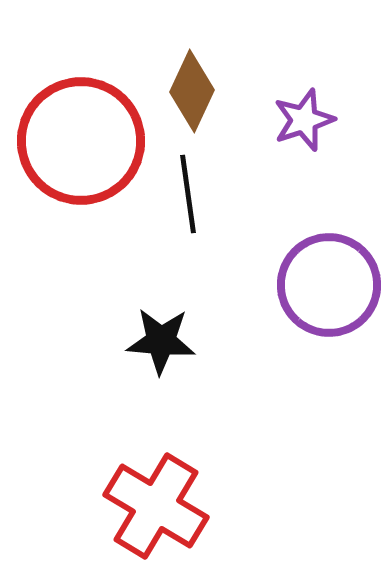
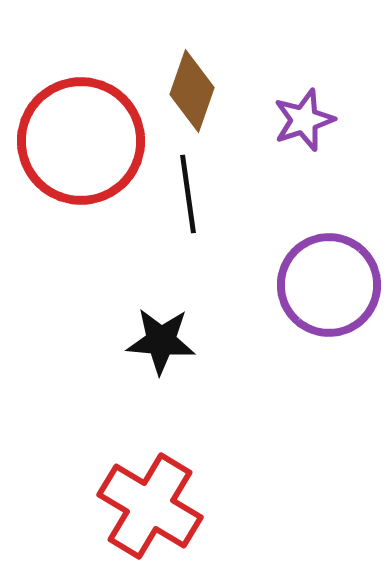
brown diamond: rotated 6 degrees counterclockwise
red cross: moved 6 px left
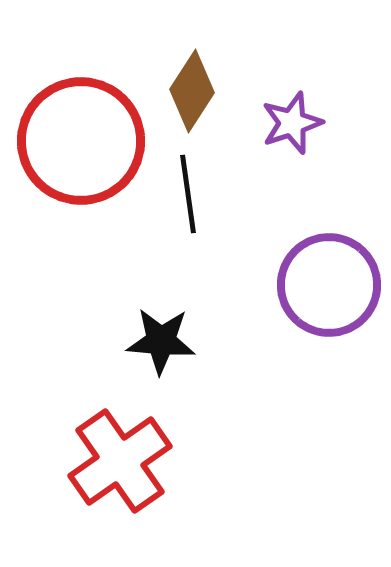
brown diamond: rotated 14 degrees clockwise
purple star: moved 12 px left, 3 px down
red cross: moved 30 px left, 45 px up; rotated 24 degrees clockwise
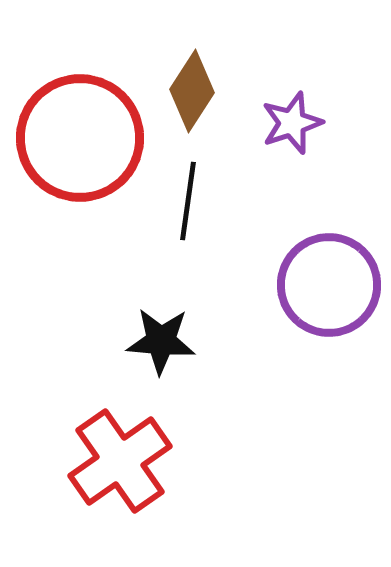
red circle: moved 1 px left, 3 px up
black line: moved 7 px down; rotated 16 degrees clockwise
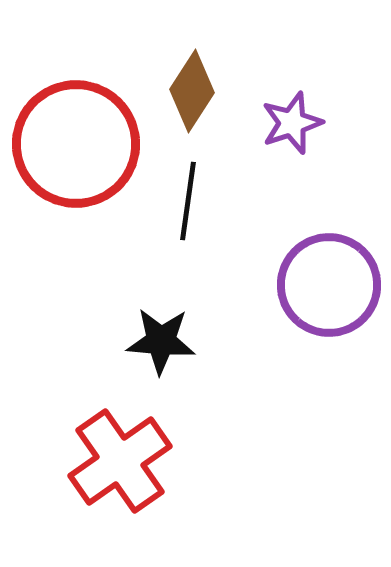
red circle: moved 4 px left, 6 px down
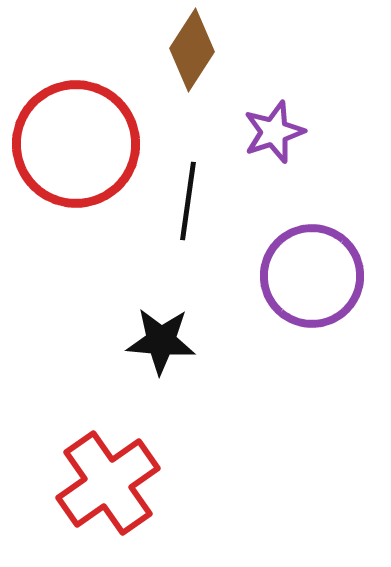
brown diamond: moved 41 px up
purple star: moved 18 px left, 9 px down
purple circle: moved 17 px left, 9 px up
red cross: moved 12 px left, 22 px down
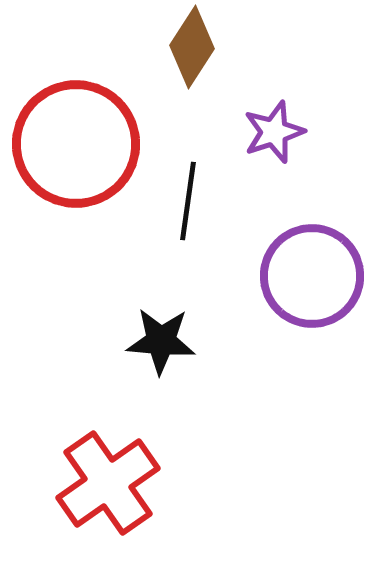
brown diamond: moved 3 px up
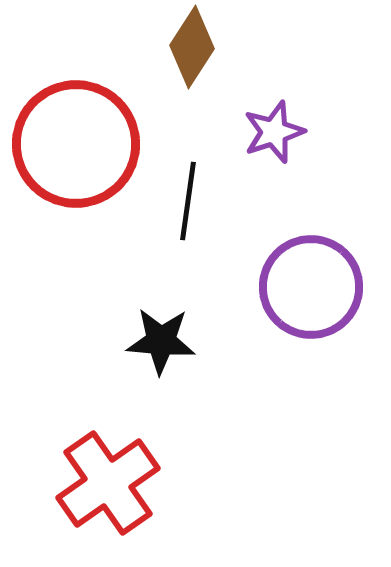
purple circle: moved 1 px left, 11 px down
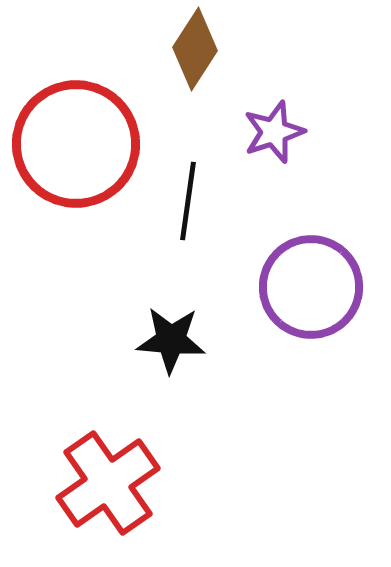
brown diamond: moved 3 px right, 2 px down
black star: moved 10 px right, 1 px up
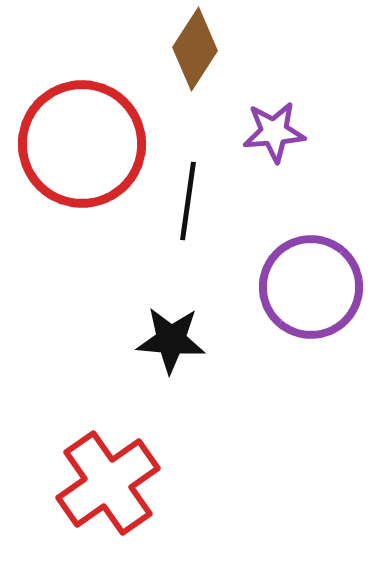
purple star: rotated 14 degrees clockwise
red circle: moved 6 px right
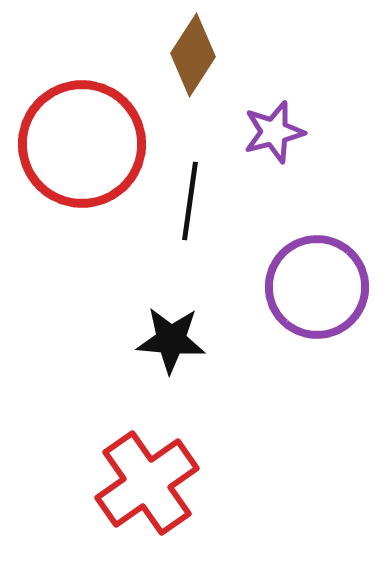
brown diamond: moved 2 px left, 6 px down
purple star: rotated 10 degrees counterclockwise
black line: moved 2 px right
purple circle: moved 6 px right
red cross: moved 39 px right
